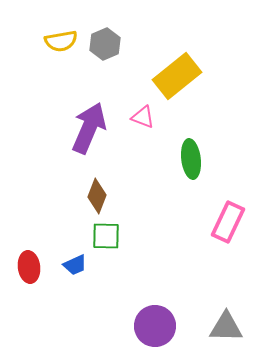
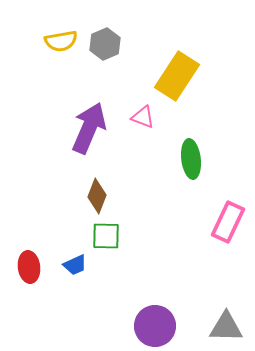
yellow rectangle: rotated 18 degrees counterclockwise
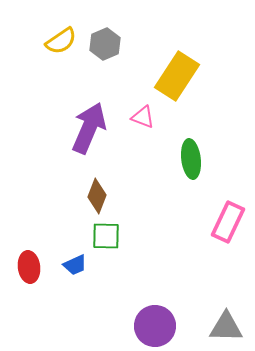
yellow semicircle: rotated 24 degrees counterclockwise
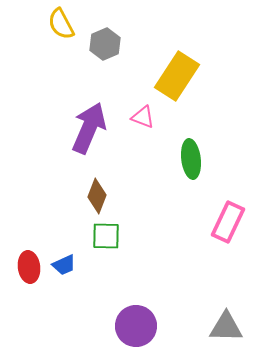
yellow semicircle: moved 17 px up; rotated 96 degrees clockwise
blue trapezoid: moved 11 px left
purple circle: moved 19 px left
